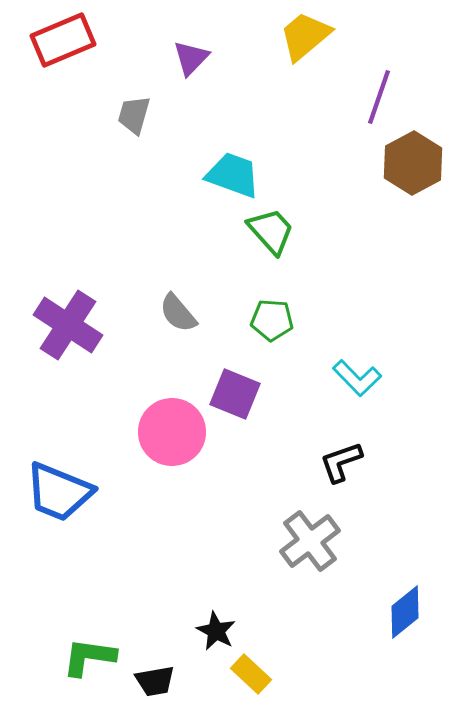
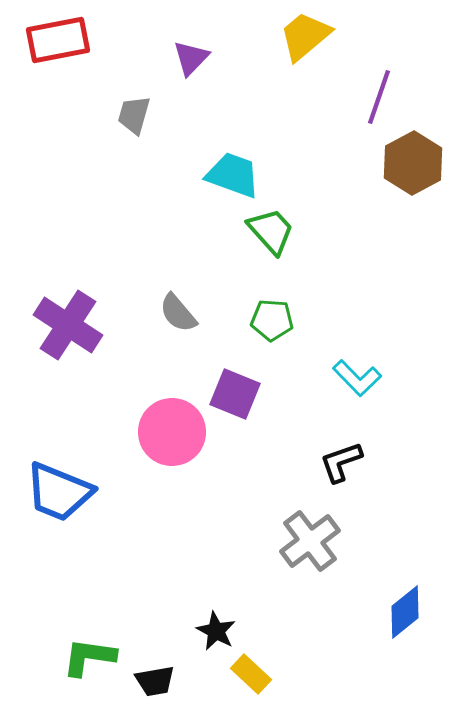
red rectangle: moved 5 px left; rotated 12 degrees clockwise
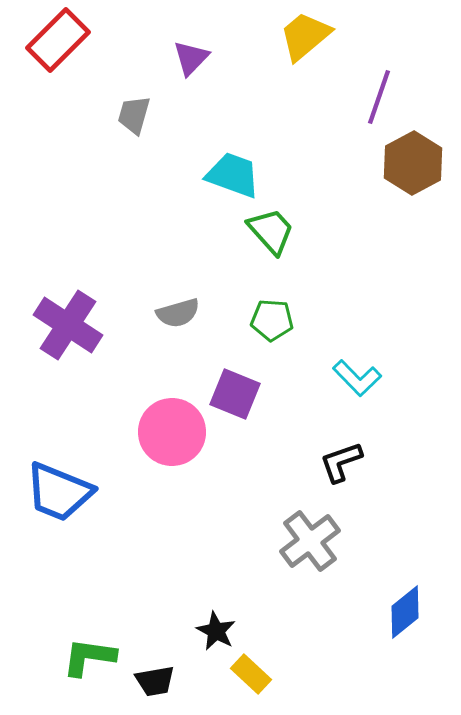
red rectangle: rotated 34 degrees counterclockwise
gray semicircle: rotated 66 degrees counterclockwise
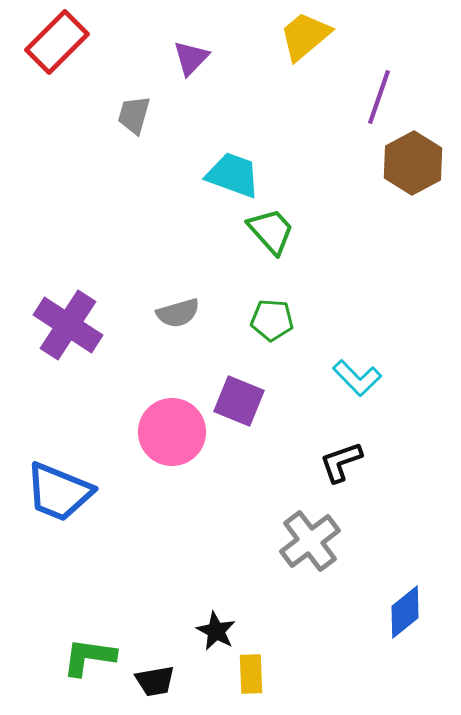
red rectangle: moved 1 px left, 2 px down
purple square: moved 4 px right, 7 px down
yellow rectangle: rotated 45 degrees clockwise
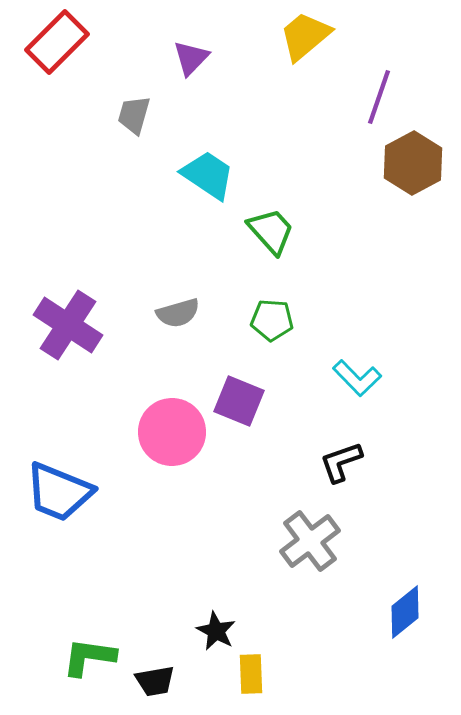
cyan trapezoid: moved 25 px left; rotated 14 degrees clockwise
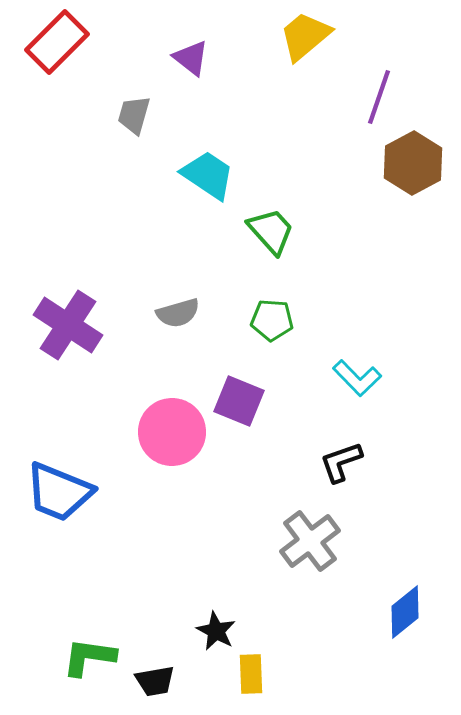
purple triangle: rotated 36 degrees counterclockwise
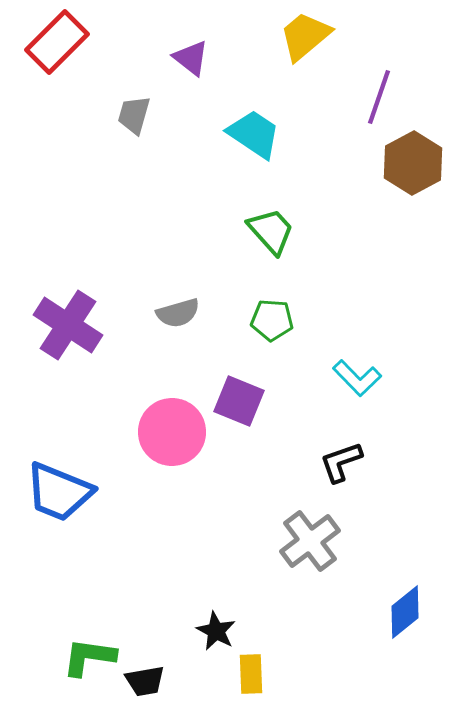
cyan trapezoid: moved 46 px right, 41 px up
black trapezoid: moved 10 px left
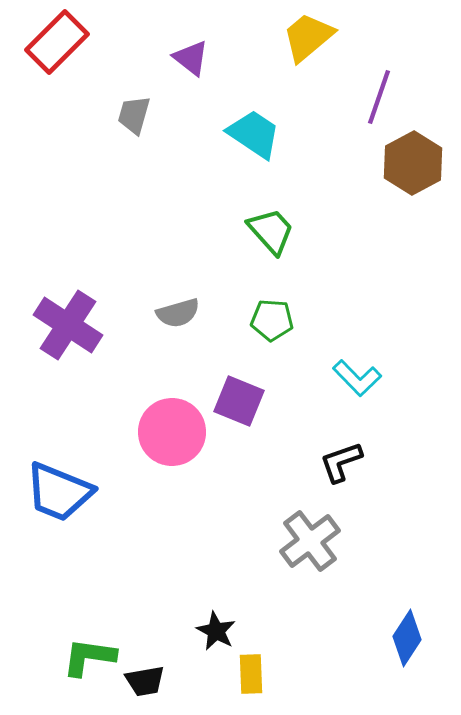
yellow trapezoid: moved 3 px right, 1 px down
blue diamond: moved 2 px right, 26 px down; rotated 18 degrees counterclockwise
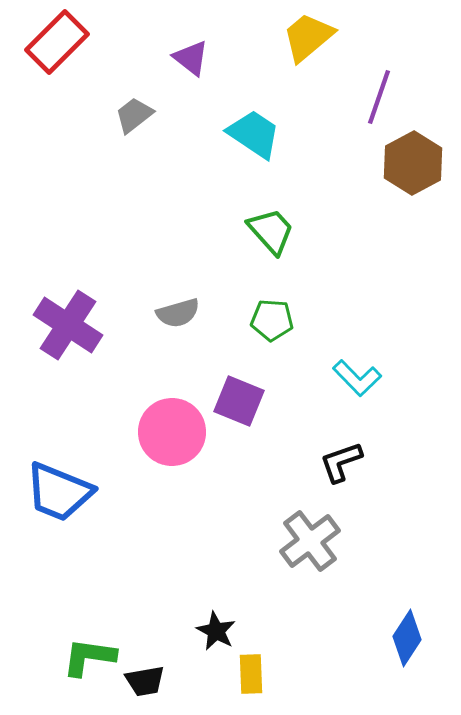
gray trapezoid: rotated 36 degrees clockwise
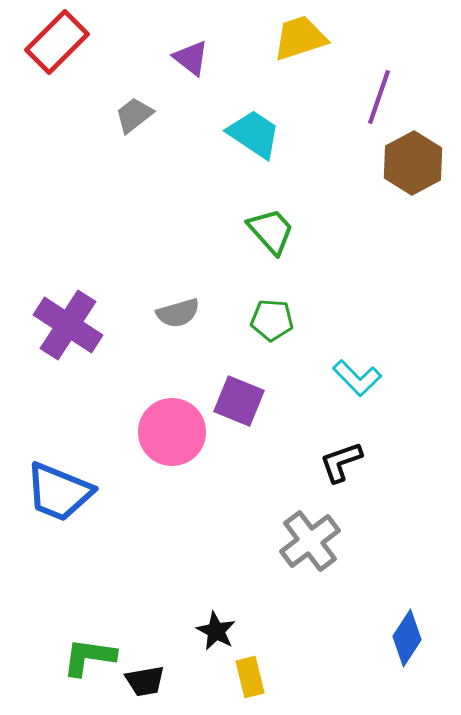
yellow trapezoid: moved 8 px left, 1 px down; rotated 22 degrees clockwise
yellow rectangle: moved 1 px left, 3 px down; rotated 12 degrees counterclockwise
